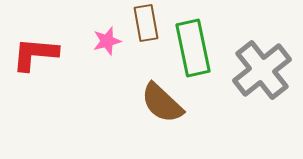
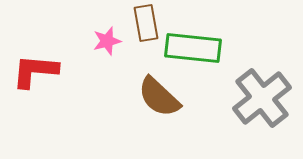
green rectangle: rotated 72 degrees counterclockwise
red L-shape: moved 17 px down
gray cross: moved 28 px down
brown semicircle: moved 3 px left, 6 px up
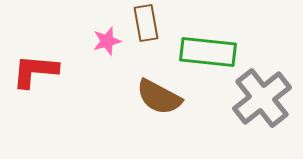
green rectangle: moved 15 px right, 4 px down
brown semicircle: rotated 15 degrees counterclockwise
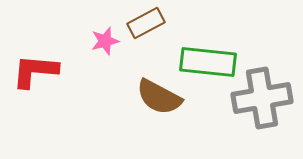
brown rectangle: rotated 72 degrees clockwise
pink star: moved 2 px left
green rectangle: moved 10 px down
gray cross: rotated 28 degrees clockwise
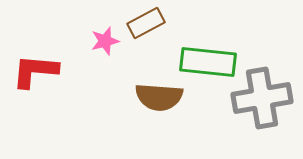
brown semicircle: rotated 24 degrees counterclockwise
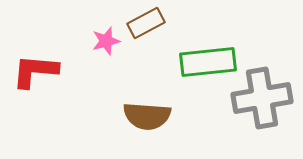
pink star: moved 1 px right
green rectangle: rotated 12 degrees counterclockwise
brown semicircle: moved 12 px left, 19 px down
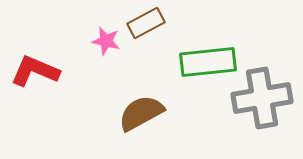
pink star: rotated 28 degrees clockwise
red L-shape: rotated 18 degrees clockwise
brown semicircle: moved 6 px left, 3 px up; rotated 147 degrees clockwise
